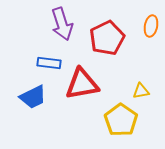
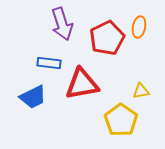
orange ellipse: moved 12 px left, 1 px down
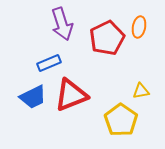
blue rectangle: rotated 30 degrees counterclockwise
red triangle: moved 11 px left, 11 px down; rotated 12 degrees counterclockwise
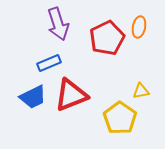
purple arrow: moved 4 px left
yellow pentagon: moved 1 px left, 2 px up
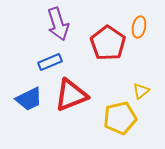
red pentagon: moved 1 px right, 5 px down; rotated 12 degrees counterclockwise
blue rectangle: moved 1 px right, 1 px up
yellow triangle: rotated 30 degrees counterclockwise
blue trapezoid: moved 4 px left, 2 px down
yellow pentagon: rotated 24 degrees clockwise
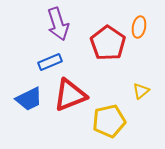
red triangle: moved 1 px left
yellow pentagon: moved 11 px left, 3 px down
